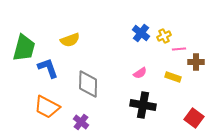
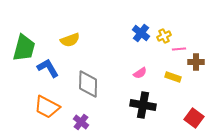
blue L-shape: rotated 10 degrees counterclockwise
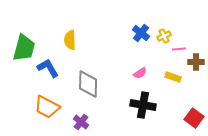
yellow semicircle: rotated 108 degrees clockwise
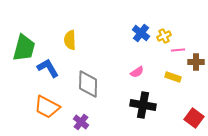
pink line: moved 1 px left, 1 px down
pink semicircle: moved 3 px left, 1 px up
